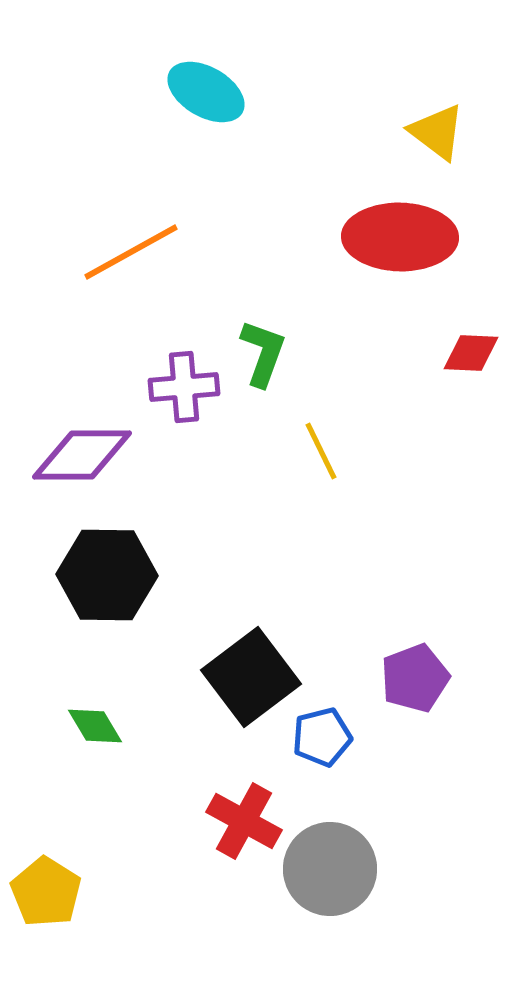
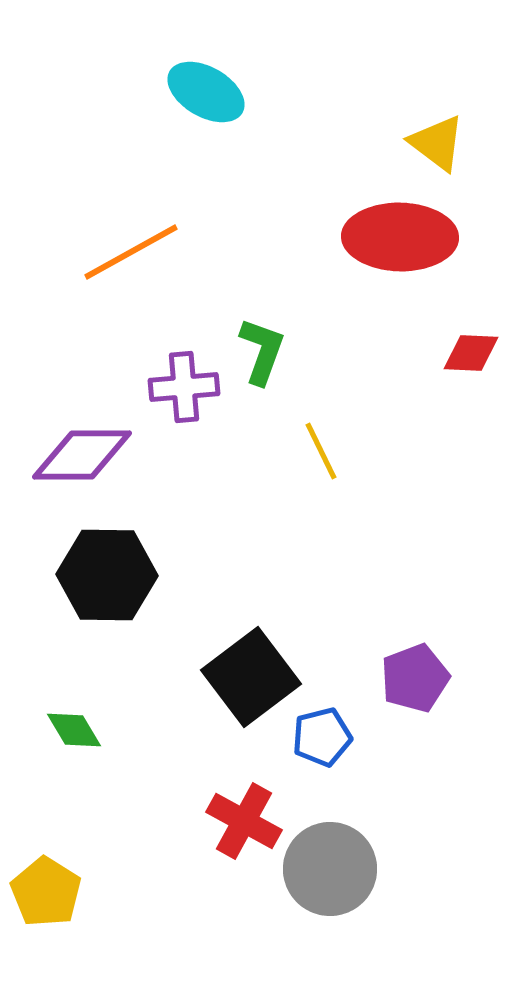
yellow triangle: moved 11 px down
green L-shape: moved 1 px left, 2 px up
green diamond: moved 21 px left, 4 px down
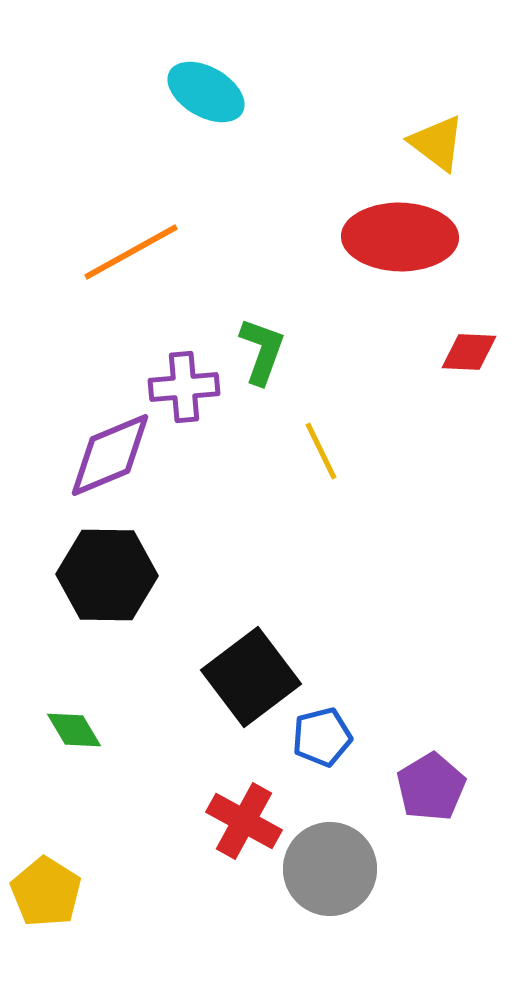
red diamond: moved 2 px left, 1 px up
purple diamond: moved 28 px right; rotated 22 degrees counterclockwise
purple pentagon: moved 16 px right, 109 px down; rotated 10 degrees counterclockwise
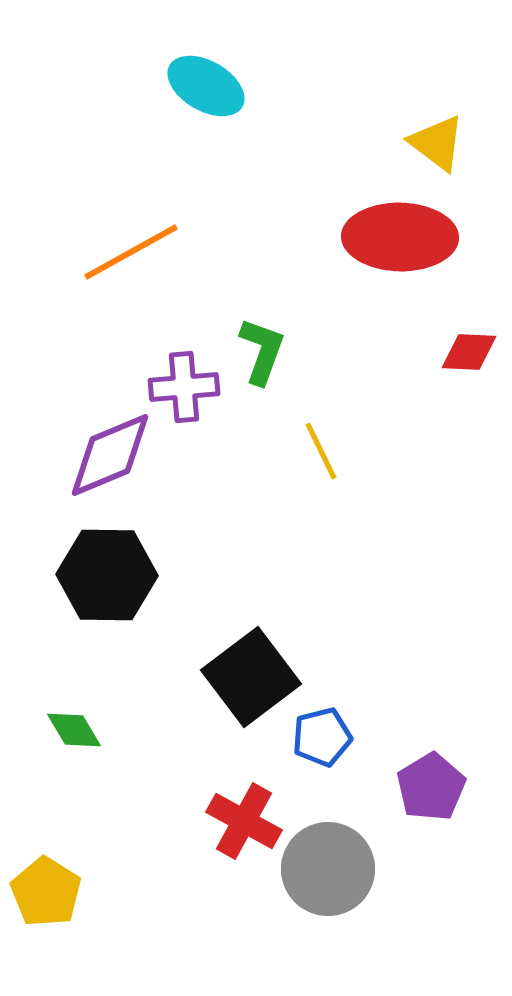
cyan ellipse: moved 6 px up
gray circle: moved 2 px left
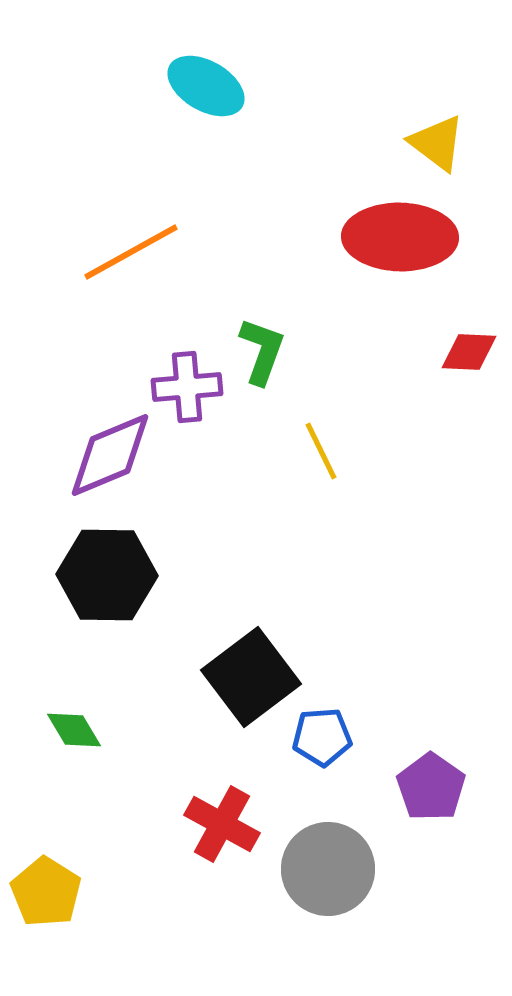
purple cross: moved 3 px right
blue pentagon: rotated 10 degrees clockwise
purple pentagon: rotated 6 degrees counterclockwise
red cross: moved 22 px left, 3 px down
